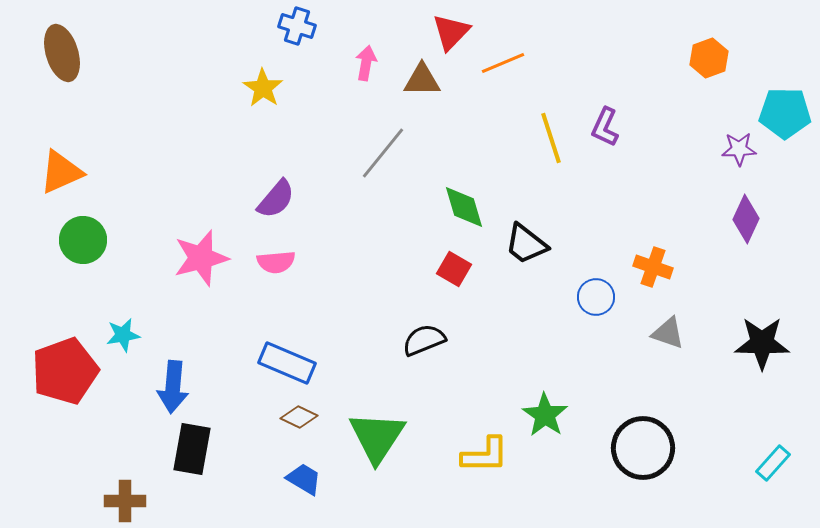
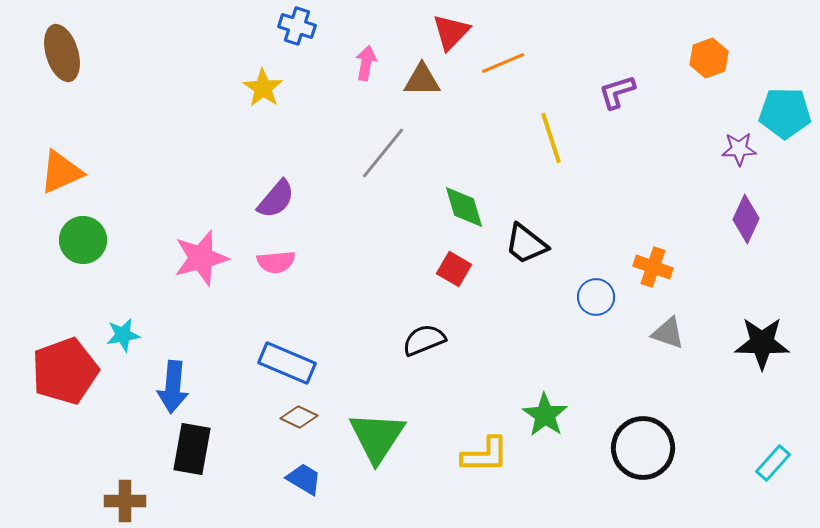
purple L-shape: moved 12 px right, 35 px up; rotated 48 degrees clockwise
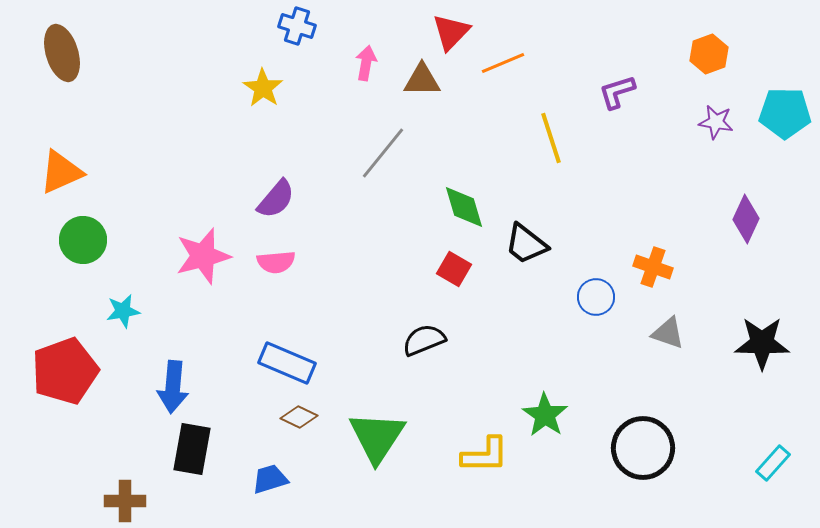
orange hexagon: moved 4 px up
purple star: moved 23 px left, 27 px up; rotated 12 degrees clockwise
pink star: moved 2 px right, 2 px up
cyan star: moved 24 px up
blue trapezoid: moved 34 px left; rotated 48 degrees counterclockwise
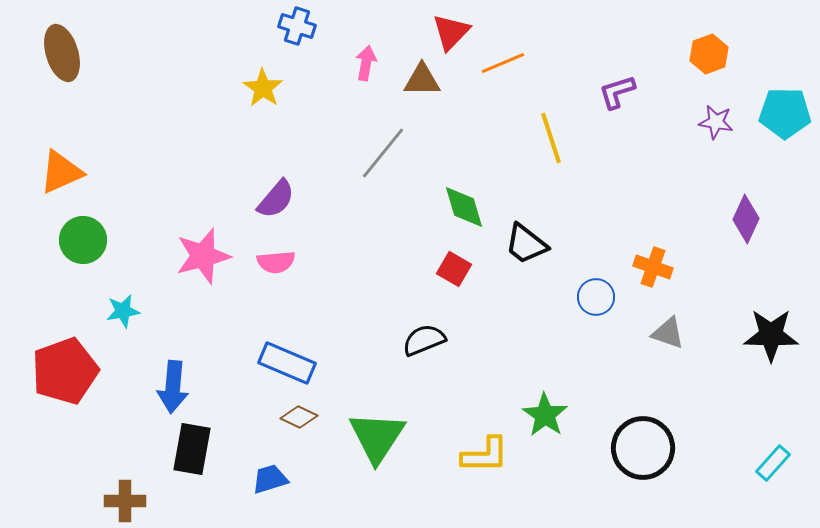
black star: moved 9 px right, 8 px up
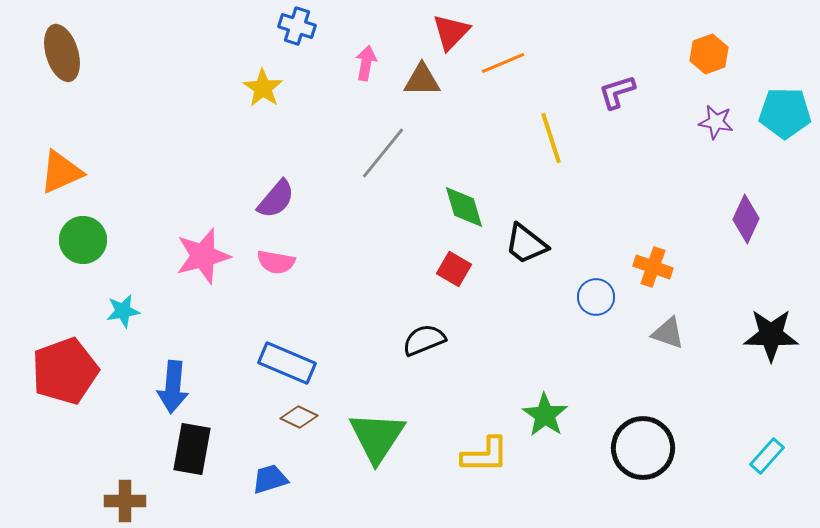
pink semicircle: rotated 15 degrees clockwise
cyan rectangle: moved 6 px left, 7 px up
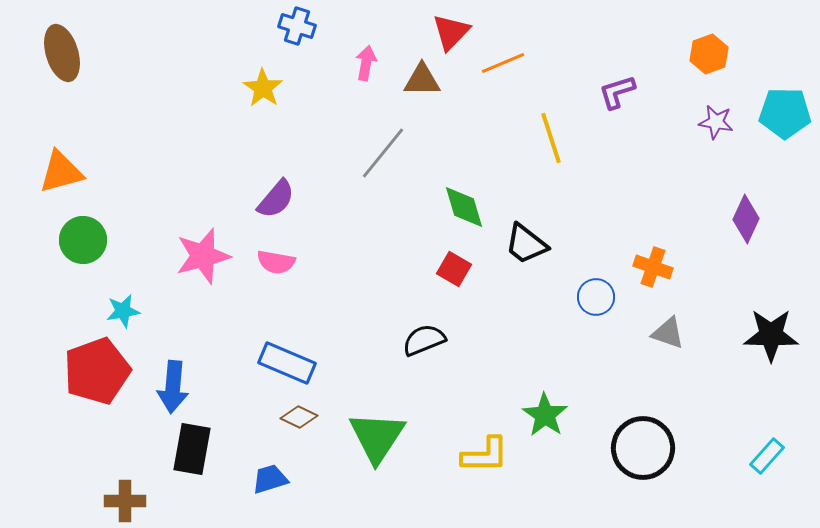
orange triangle: rotated 9 degrees clockwise
red pentagon: moved 32 px right
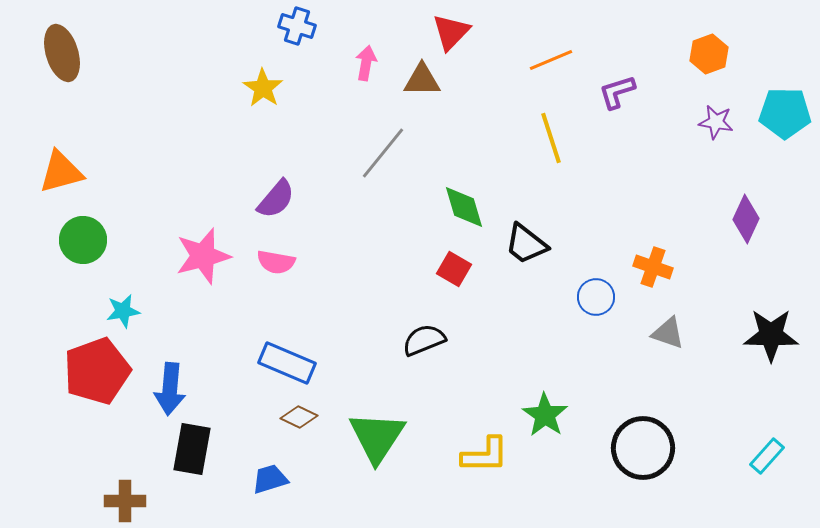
orange line: moved 48 px right, 3 px up
blue arrow: moved 3 px left, 2 px down
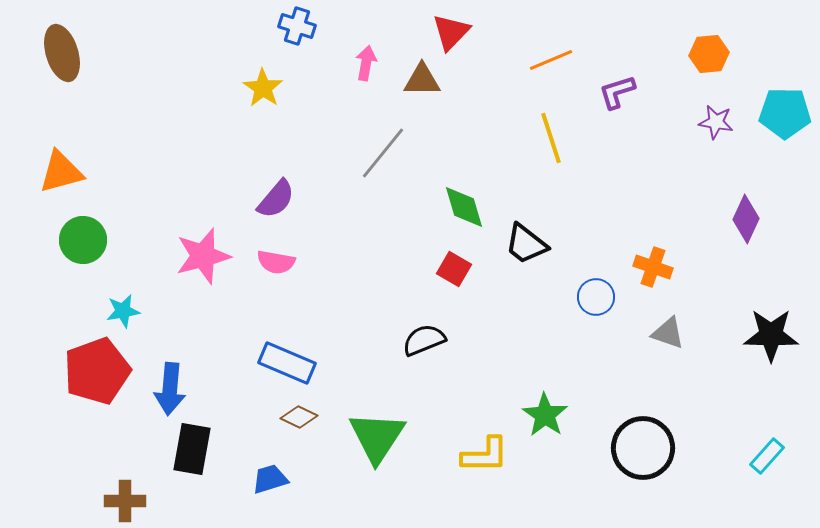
orange hexagon: rotated 15 degrees clockwise
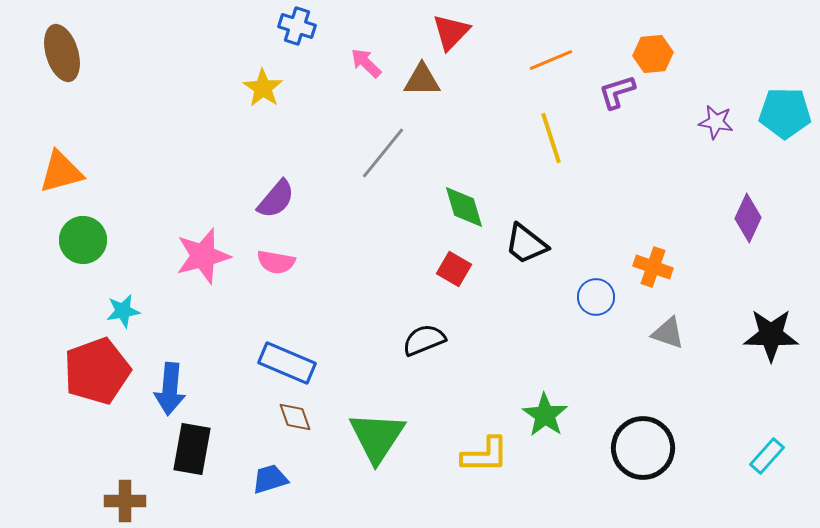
orange hexagon: moved 56 px left
pink arrow: rotated 56 degrees counterclockwise
purple diamond: moved 2 px right, 1 px up
brown diamond: moved 4 px left; rotated 45 degrees clockwise
